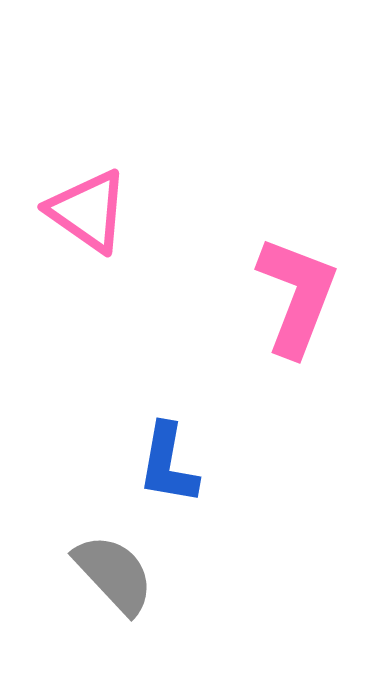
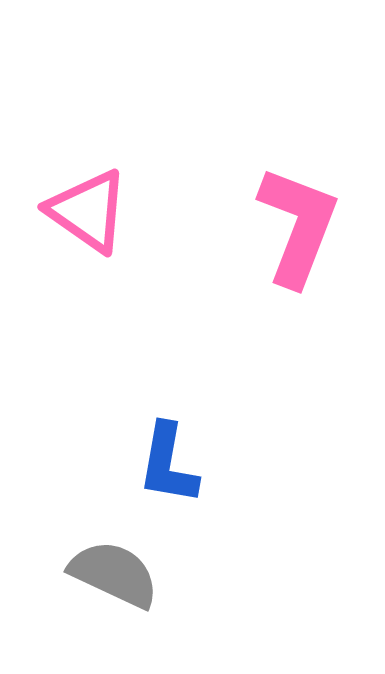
pink L-shape: moved 1 px right, 70 px up
gray semicircle: rotated 22 degrees counterclockwise
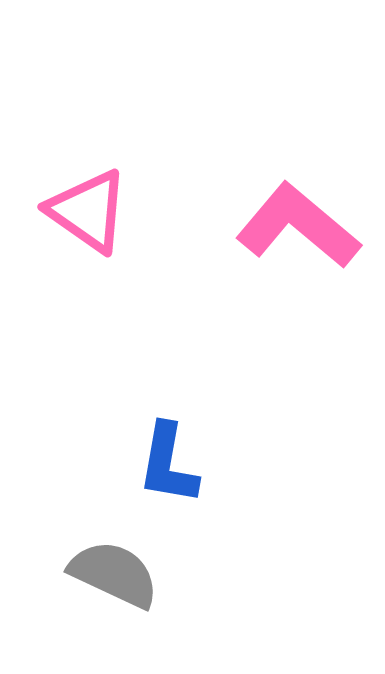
pink L-shape: rotated 71 degrees counterclockwise
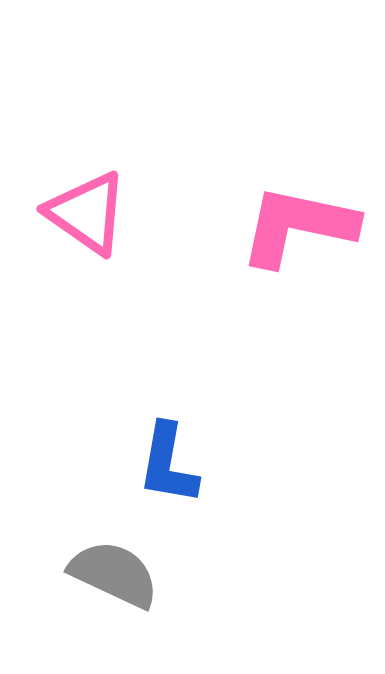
pink triangle: moved 1 px left, 2 px down
pink L-shape: rotated 28 degrees counterclockwise
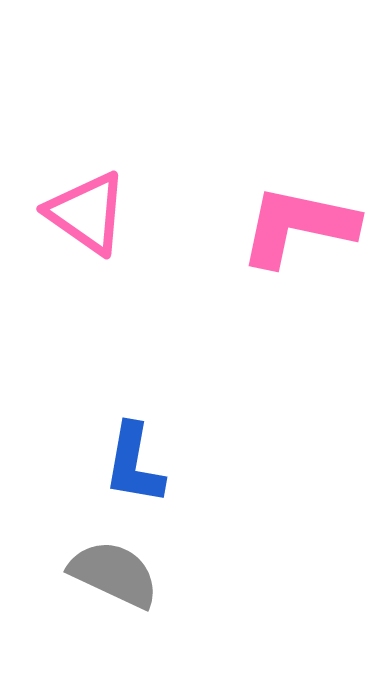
blue L-shape: moved 34 px left
